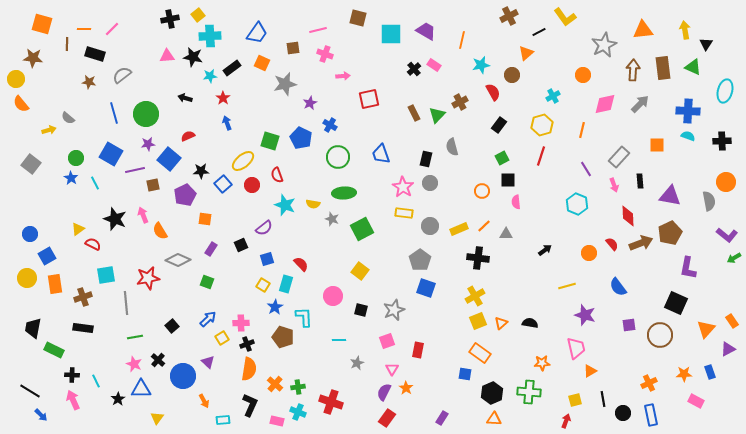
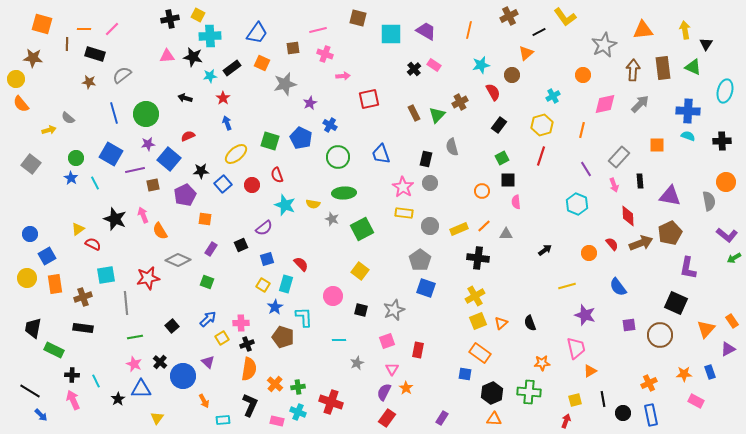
yellow square at (198, 15): rotated 24 degrees counterclockwise
orange line at (462, 40): moved 7 px right, 10 px up
yellow ellipse at (243, 161): moved 7 px left, 7 px up
black semicircle at (530, 323): rotated 119 degrees counterclockwise
black cross at (158, 360): moved 2 px right, 2 px down
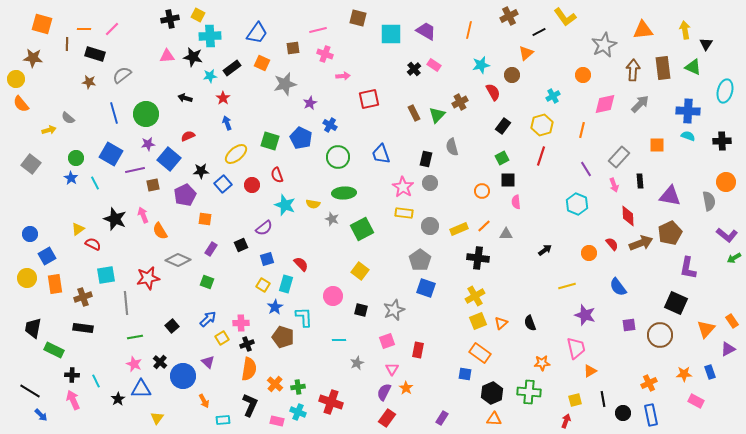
black rectangle at (499, 125): moved 4 px right, 1 px down
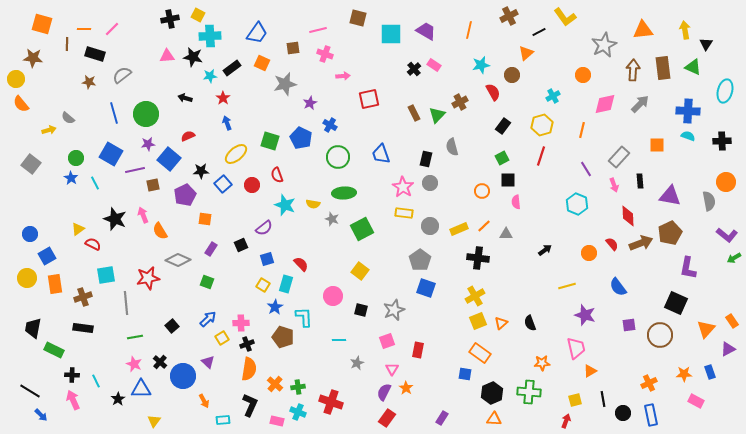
yellow triangle at (157, 418): moved 3 px left, 3 px down
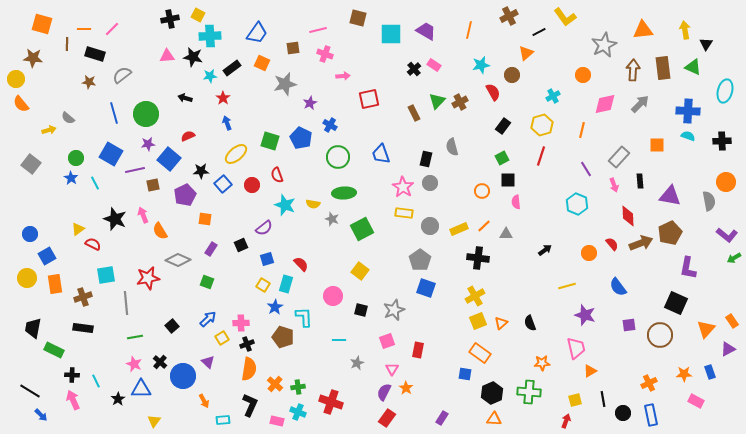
green triangle at (437, 115): moved 14 px up
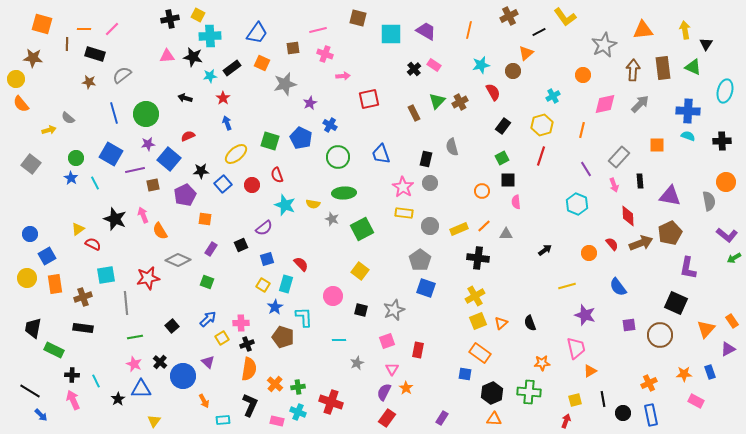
brown circle at (512, 75): moved 1 px right, 4 px up
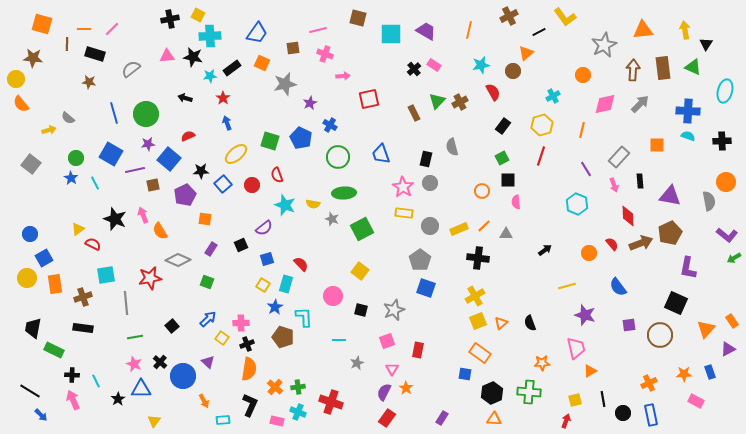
gray semicircle at (122, 75): moved 9 px right, 6 px up
blue square at (47, 256): moved 3 px left, 2 px down
red star at (148, 278): moved 2 px right
yellow square at (222, 338): rotated 24 degrees counterclockwise
orange cross at (275, 384): moved 3 px down
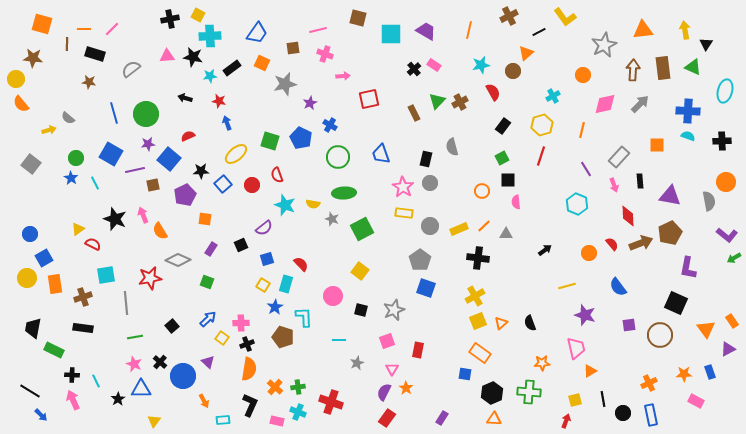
red star at (223, 98): moved 4 px left, 3 px down; rotated 24 degrees counterclockwise
orange triangle at (706, 329): rotated 18 degrees counterclockwise
